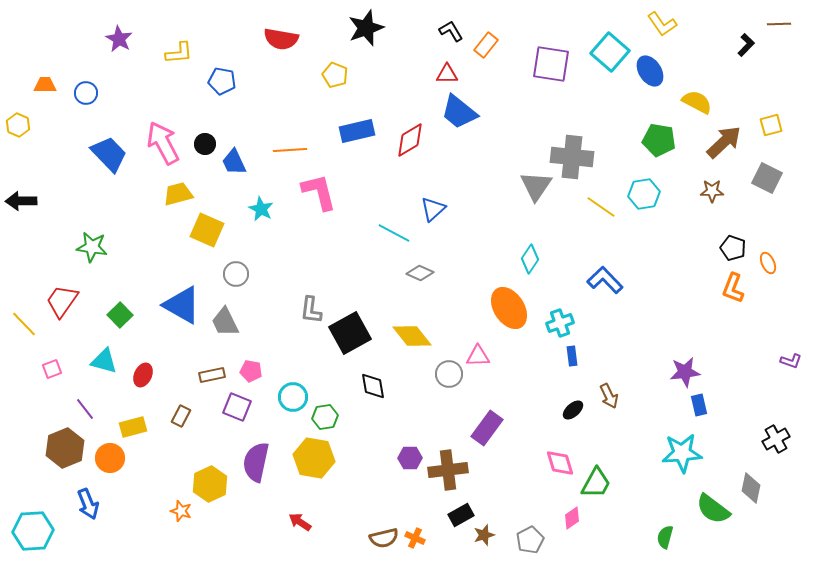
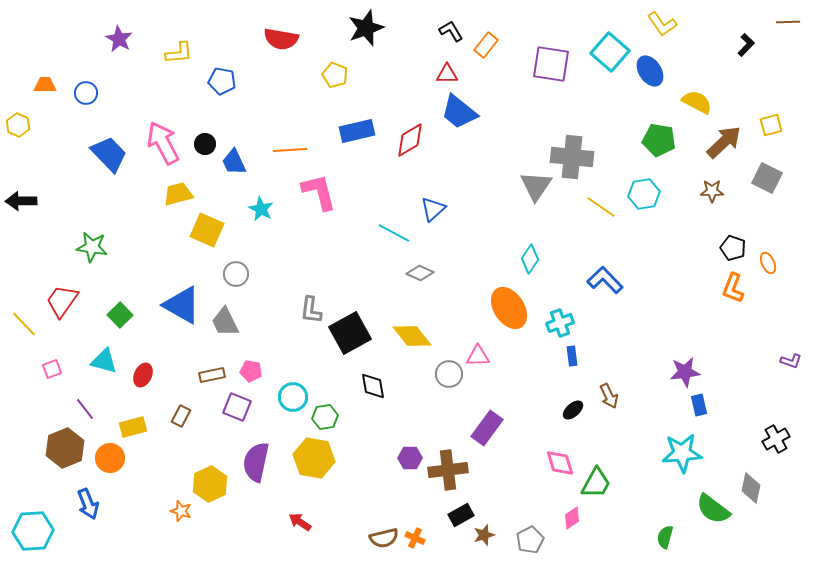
brown line at (779, 24): moved 9 px right, 2 px up
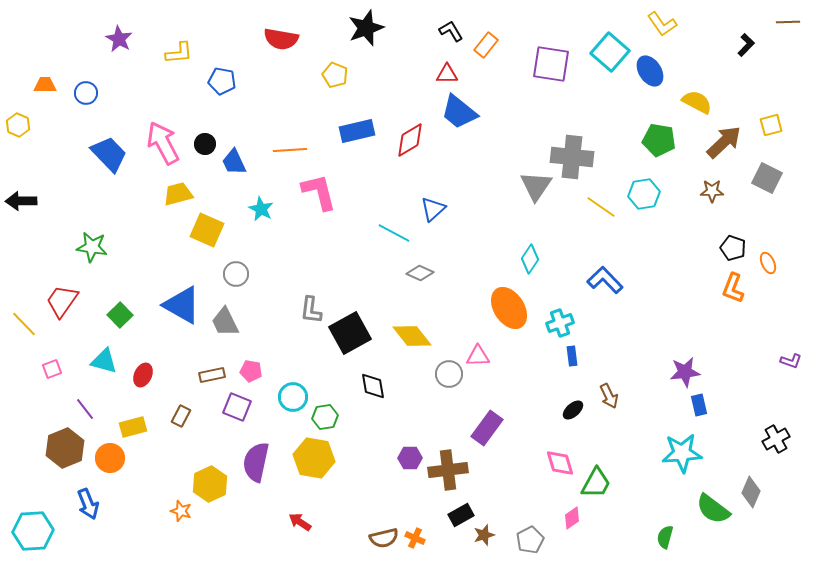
gray diamond at (751, 488): moved 4 px down; rotated 12 degrees clockwise
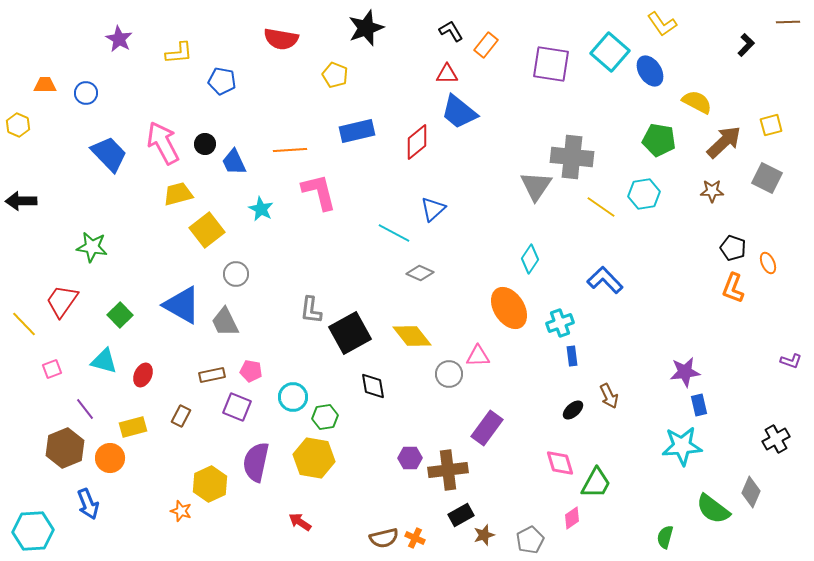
red diamond at (410, 140): moved 7 px right, 2 px down; rotated 9 degrees counterclockwise
yellow square at (207, 230): rotated 28 degrees clockwise
cyan star at (682, 453): moved 7 px up
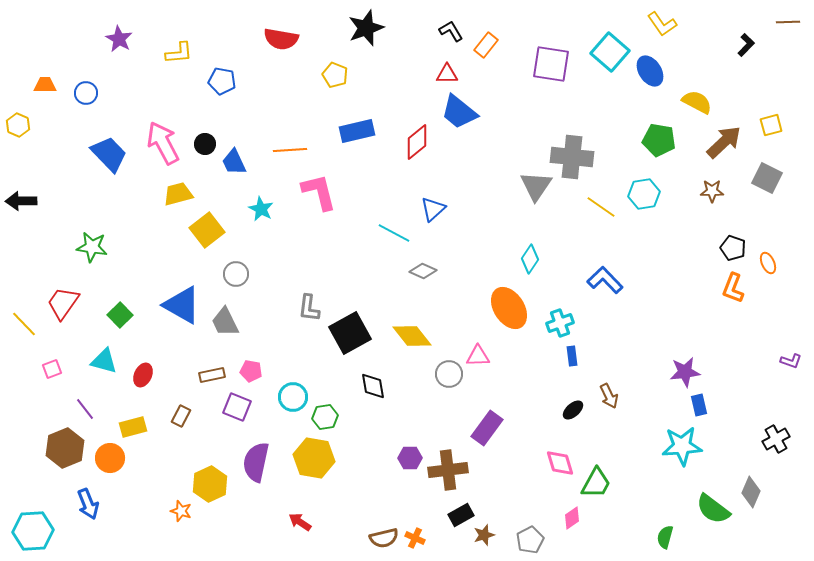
gray diamond at (420, 273): moved 3 px right, 2 px up
red trapezoid at (62, 301): moved 1 px right, 2 px down
gray L-shape at (311, 310): moved 2 px left, 2 px up
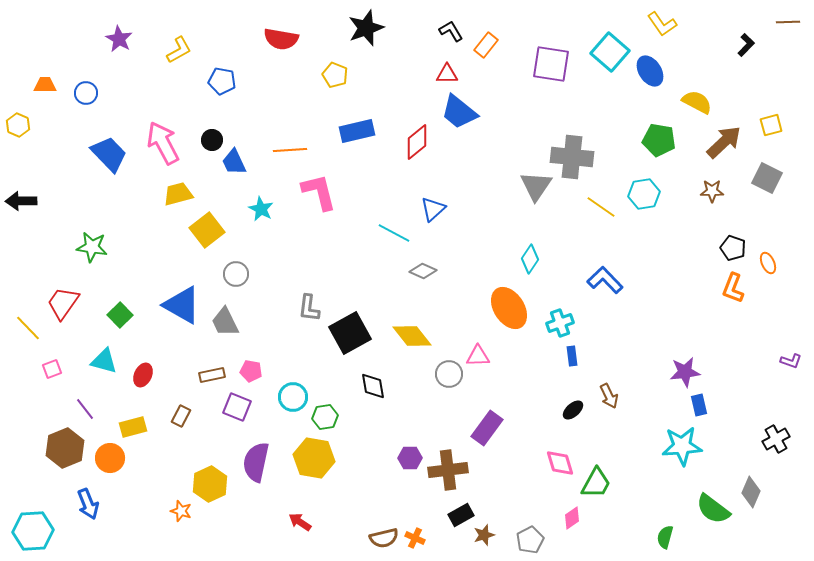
yellow L-shape at (179, 53): moved 3 px up; rotated 24 degrees counterclockwise
black circle at (205, 144): moved 7 px right, 4 px up
yellow line at (24, 324): moved 4 px right, 4 px down
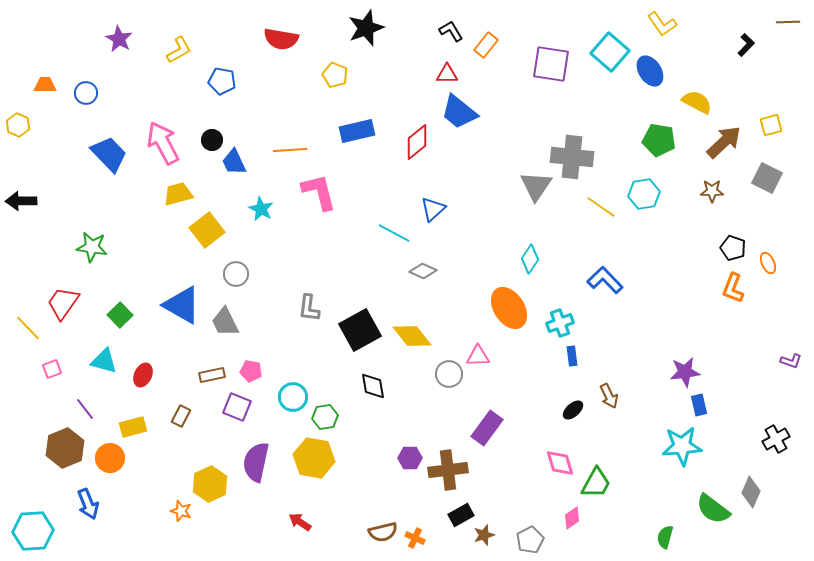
black square at (350, 333): moved 10 px right, 3 px up
brown semicircle at (384, 538): moved 1 px left, 6 px up
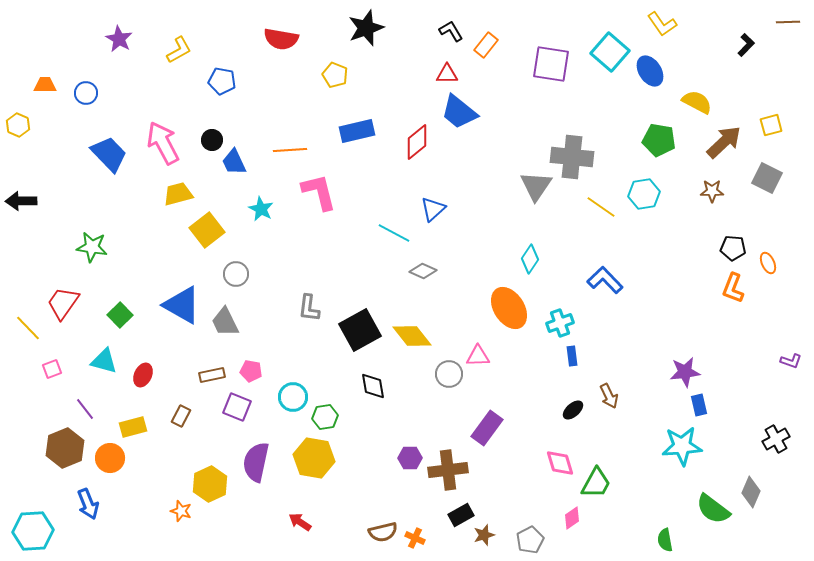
black pentagon at (733, 248): rotated 15 degrees counterclockwise
green semicircle at (665, 537): moved 3 px down; rotated 25 degrees counterclockwise
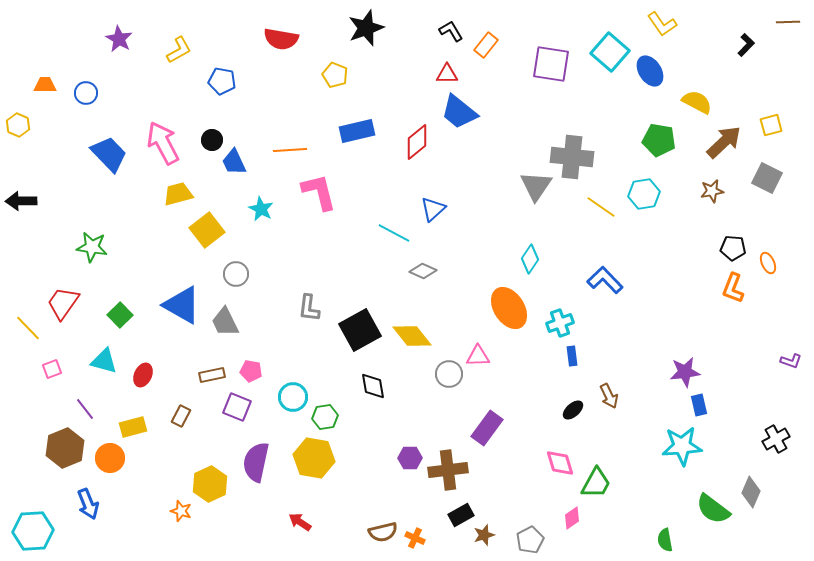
brown star at (712, 191): rotated 10 degrees counterclockwise
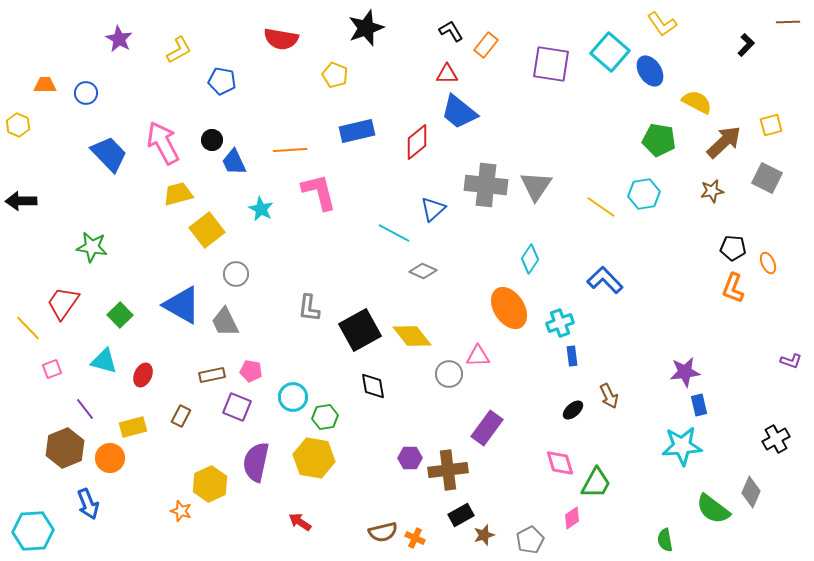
gray cross at (572, 157): moved 86 px left, 28 px down
